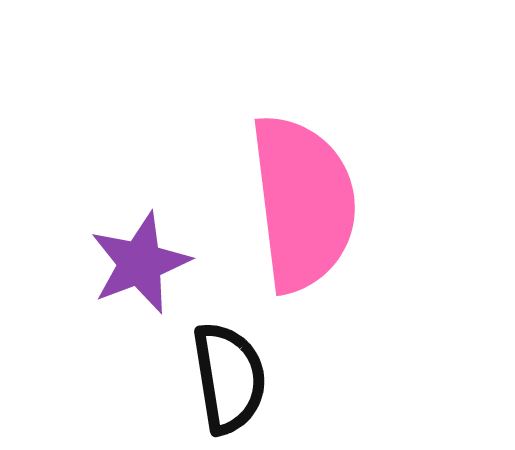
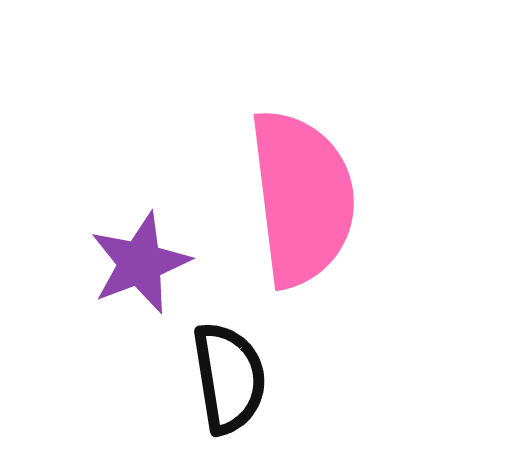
pink semicircle: moved 1 px left, 5 px up
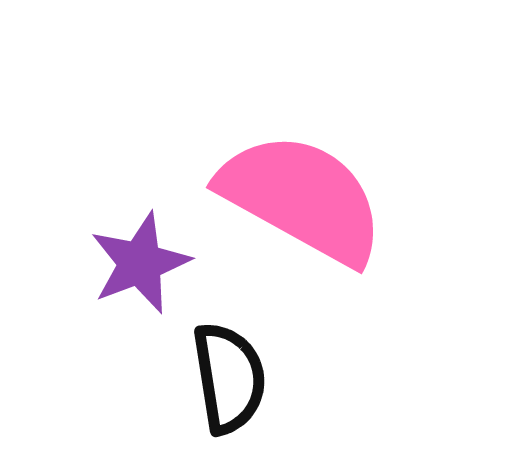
pink semicircle: rotated 54 degrees counterclockwise
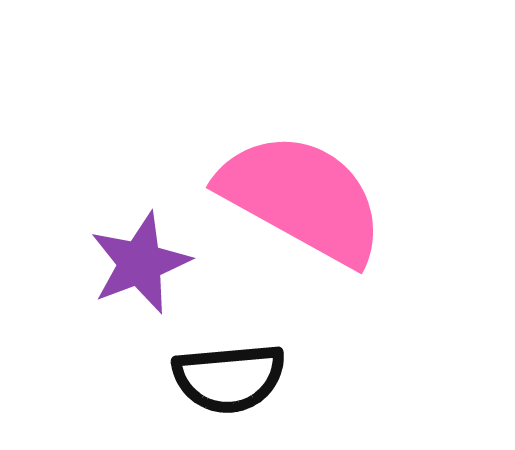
black semicircle: rotated 94 degrees clockwise
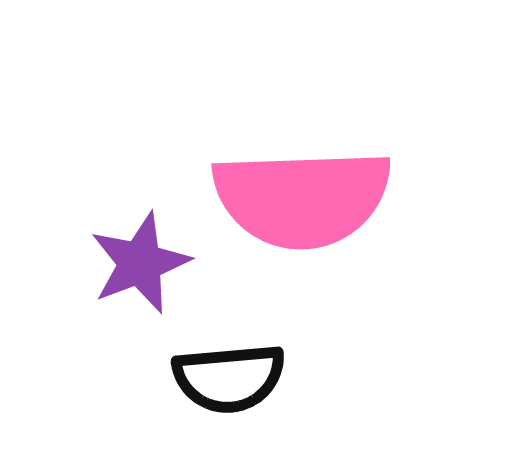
pink semicircle: rotated 149 degrees clockwise
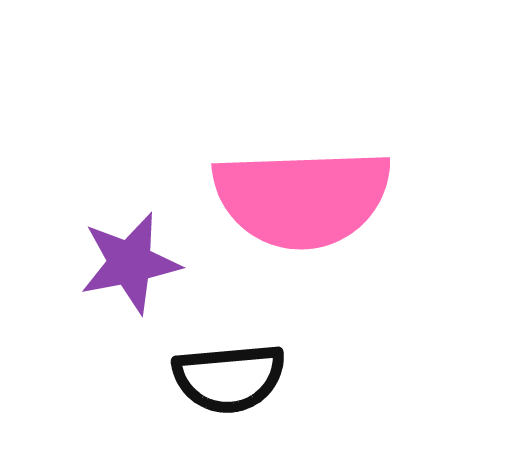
purple star: moved 10 px left; rotated 10 degrees clockwise
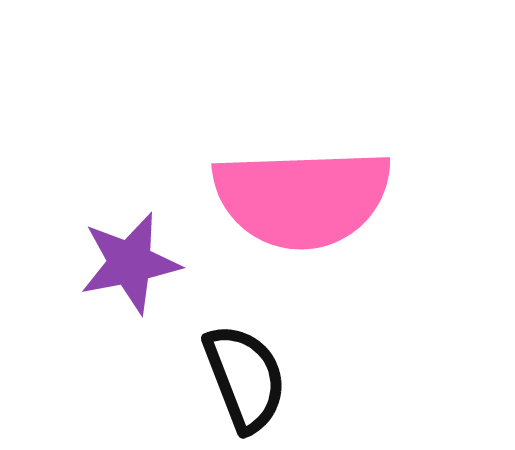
black semicircle: moved 16 px right; rotated 106 degrees counterclockwise
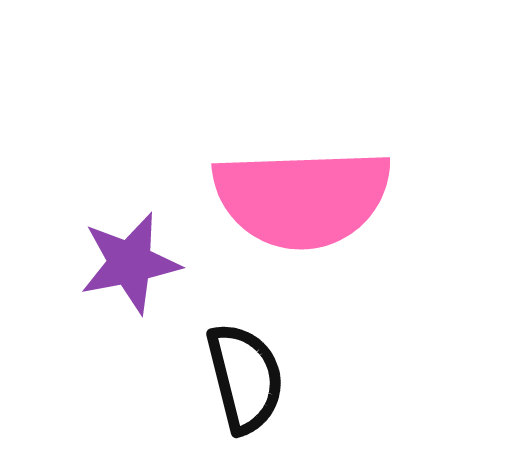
black semicircle: rotated 7 degrees clockwise
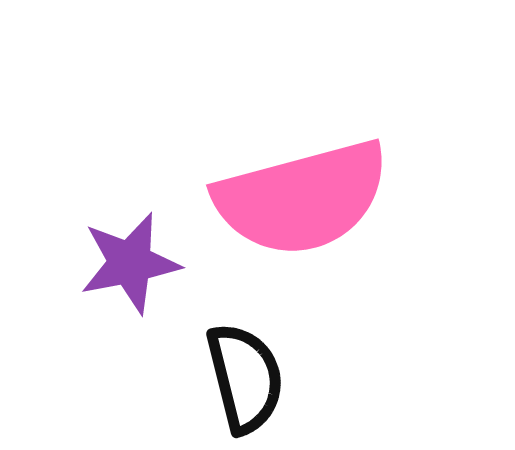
pink semicircle: rotated 13 degrees counterclockwise
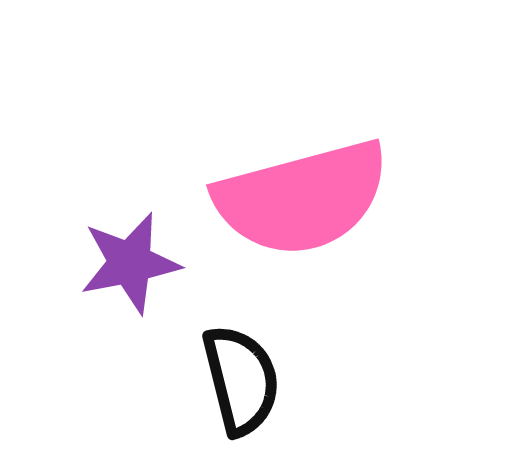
black semicircle: moved 4 px left, 2 px down
